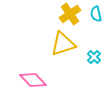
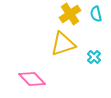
pink diamond: moved 1 px left, 1 px up
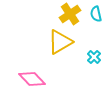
yellow triangle: moved 3 px left, 2 px up; rotated 12 degrees counterclockwise
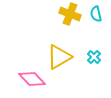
yellow cross: rotated 35 degrees counterclockwise
yellow triangle: moved 1 px left, 15 px down
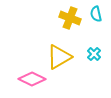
yellow cross: moved 4 px down
cyan cross: moved 3 px up
pink diamond: rotated 20 degrees counterclockwise
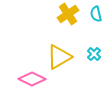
yellow cross: moved 2 px left, 4 px up; rotated 35 degrees clockwise
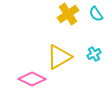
cyan semicircle: rotated 21 degrees counterclockwise
cyan cross: rotated 16 degrees clockwise
